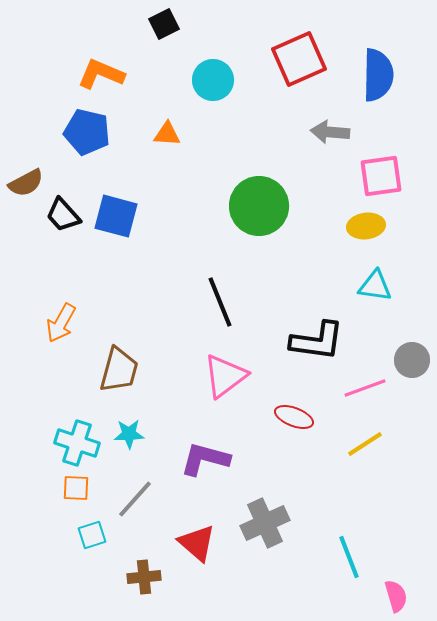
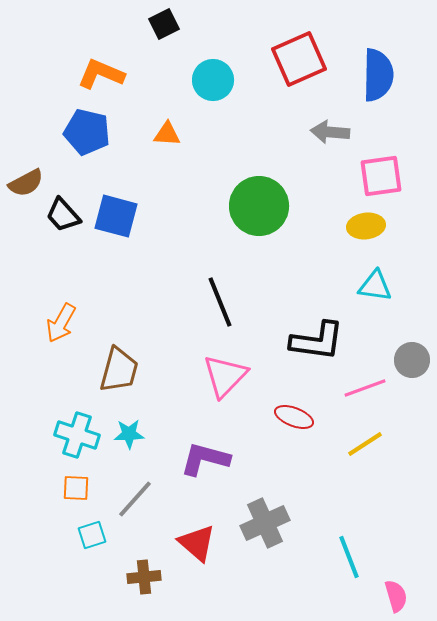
pink triangle: rotated 9 degrees counterclockwise
cyan cross: moved 8 px up
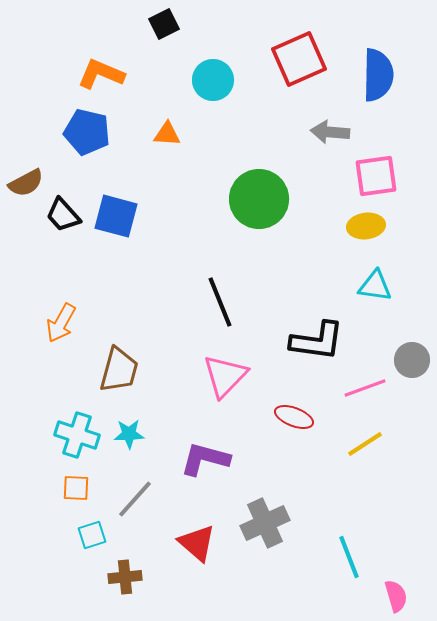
pink square: moved 5 px left
green circle: moved 7 px up
brown cross: moved 19 px left
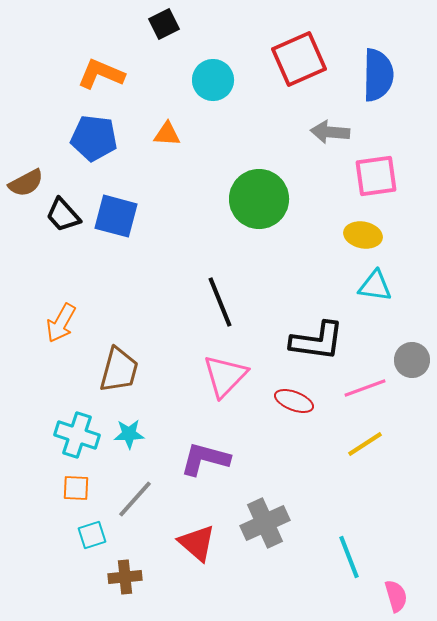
blue pentagon: moved 7 px right, 6 px down; rotated 6 degrees counterclockwise
yellow ellipse: moved 3 px left, 9 px down; rotated 18 degrees clockwise
red ellipse: moved 16 px up
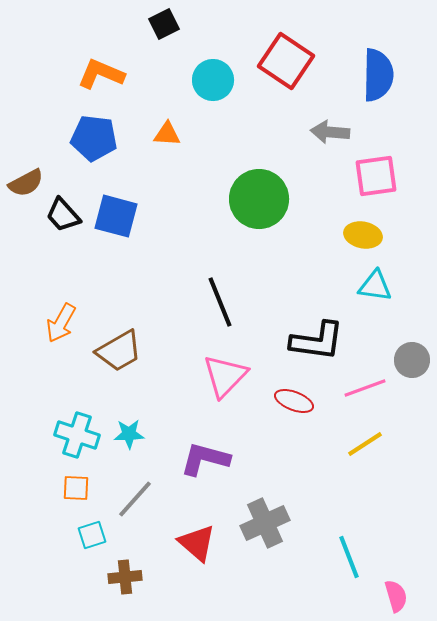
red square: moved 13 px left, 2 px down; rotated 32 degrees counterclockwise
brown trapezoid: moved 19 px up; rotated 45 degrees clockwise
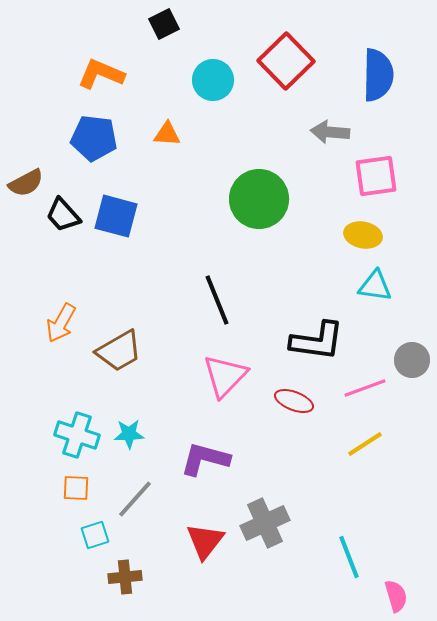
red square: rotated 12 degrees clockwise
black line: moved 3 px left, 2 px up
cyan square: moved 3 px right
red triangle: moved 8 px right, 2 px up; rotated 27 degrees clockwise
